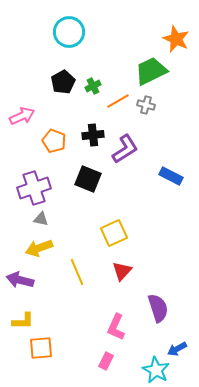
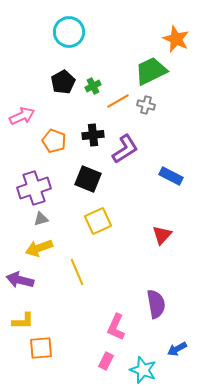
gray triangle: rotated 28 degrees counterclockwise
yellow square: moved 16 px left, 12 px up
red triangle: moved 40 px right, 36 px up
purple semicircle: moved 2 px left, 4 px up; rotated 8 degrees clockwise
cyan star: moved 13 px left; rotated 8 degrees counterclockwise
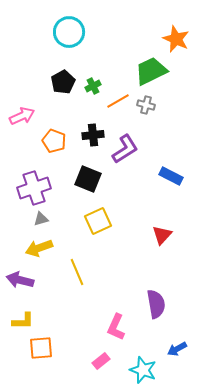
pink rectangle: moved 5 px left; rotated 24 degrees clockwise
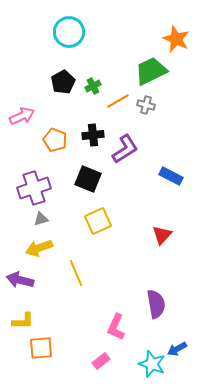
orange pentagon: moved 1 px right, 1 px up
yellow line: moved 1 px left, 1 px down
cyan star: moved 9 px right, 6 px up
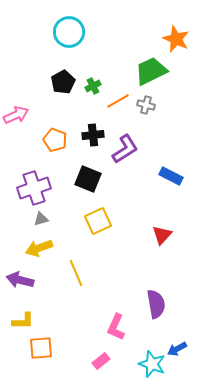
pink arrow: moved 6 px left, 1 px up
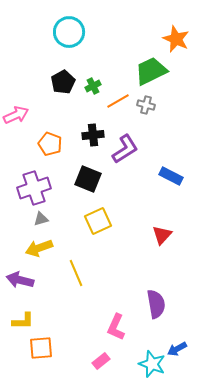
orange pentagon: moved 5 px left, 4 px down
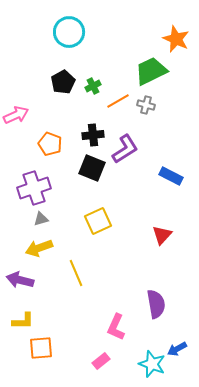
black square: moved 4 px right, 11 px up
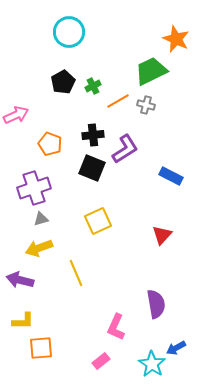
blue arrow: moved 1 px left, 1 px up
cyan star: rotated 12 degrees clockwise
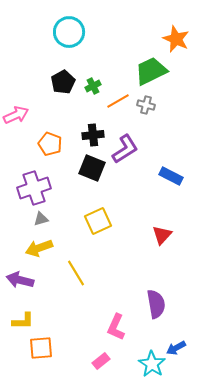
yellow line: rotated 8 degrees counterclockwise
